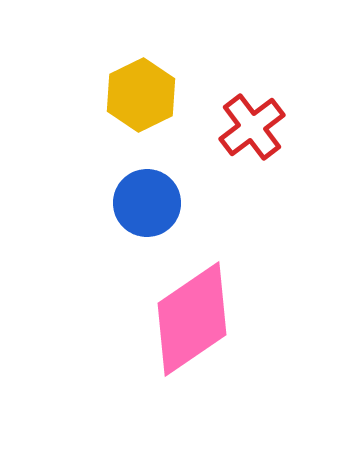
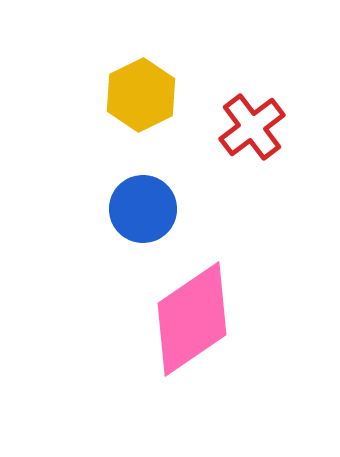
blue circle: moved 4 px left, 6 px down
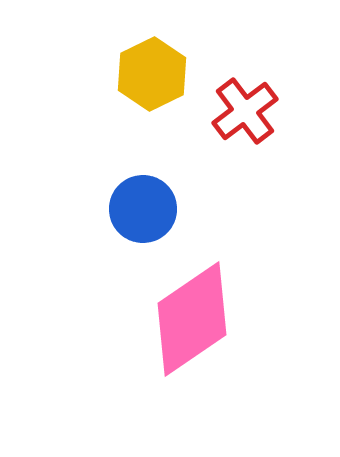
yellow hexagon: moved 11 px right, 21 px up
red cross: moved 7 px left, 16 px up
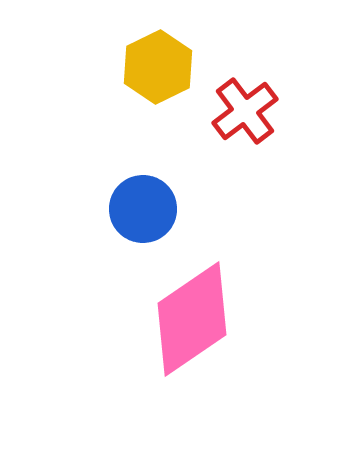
yellow hexagon: moved 6 px right, 7 px up
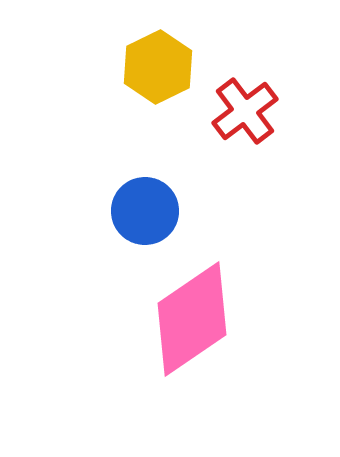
blue circle: moved 2 px right, 2 px down
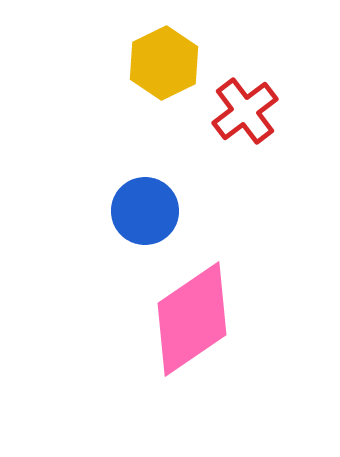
yellow hexagon: moved 6 px right, 4 px up
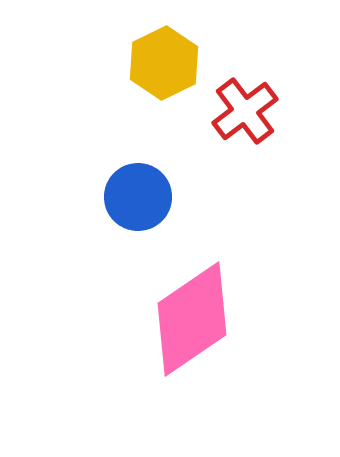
blue circle: moved 7 px left, 14 px up
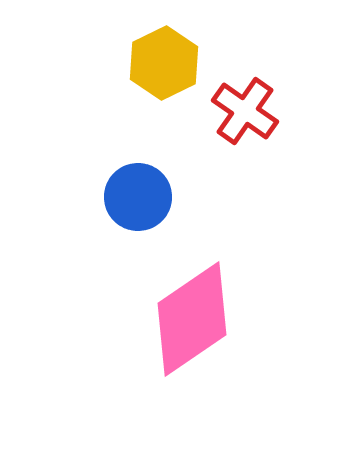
red cross: rotated 18 degrees counterclockwise
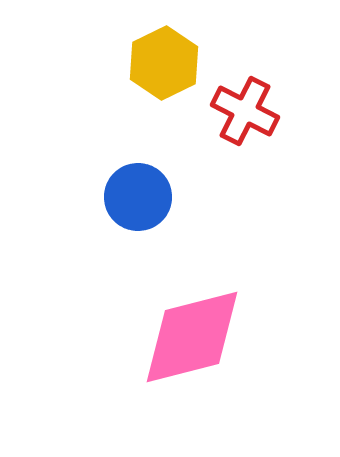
red cross: rotated 8 degrees counterclockwise
pink diamond: moved 18 px down; rotated 20 degrees clockwise
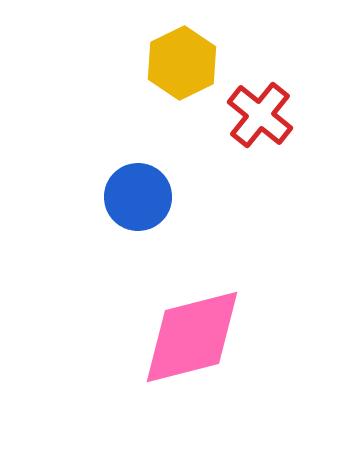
yellow hexagon: moved 18 px right
red cross: moved 15 px right, 4 px down; rotated 12 degrees clockwise
